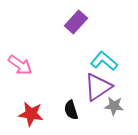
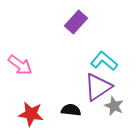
gray star: rotated 18 degrees clockwise
black semicircle: rotated 114 degrees clockwise
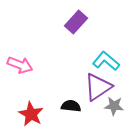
cyan L-shape: moved 2 px right
pink arrow: rotated 15 degrees counterclockwise
gray star: rotated 18 degrees counterclockwise
black semicircle: moved 4 px up
red star: rotated 20 degrees clockwise
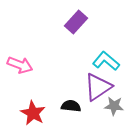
red star: moved 2 px right, 1 px up
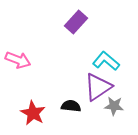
pink arrow: moved 2 px left, 5 px up
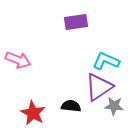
purple rectangle: rotated 40 degrees clockwise
cyan L-shape: rotated 16 degrees counterclockwise
purple triangle: moved 1 px right
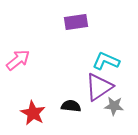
pink arrow: rotated 60 degrees counterclockwise
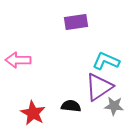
pink arrow: rotated 140 degrees counterclockwise
